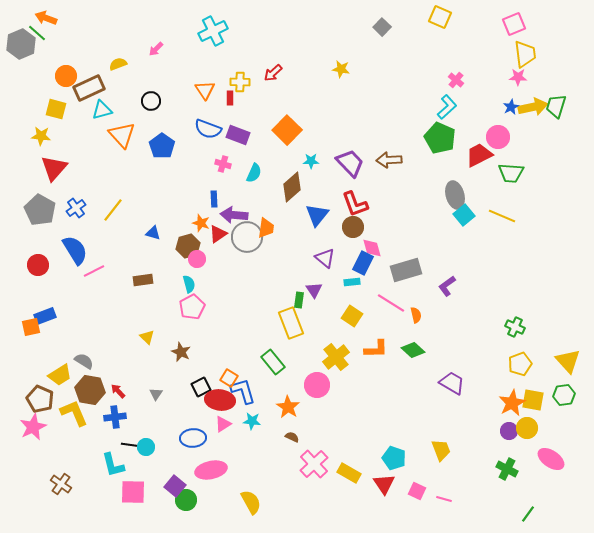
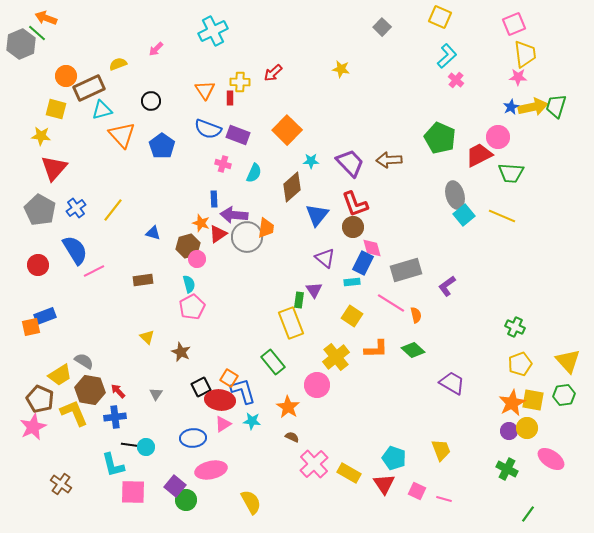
cyan L-shape at (447, 107): moved 51 px up
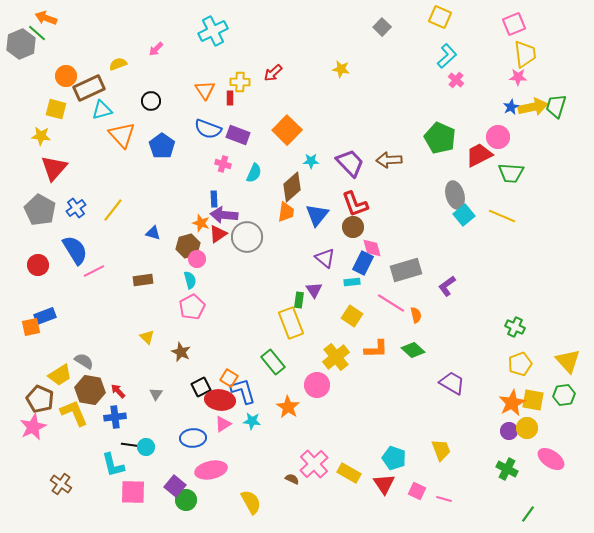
purple arrow at (234, 215): moved 10 px left
orange trapezoid at (266, 228): moved 20 px right, 16 px up
cyan semicircle at (189, 284): moved 1 px right, 4 px up
brown semicircle at (292, 437): moved 42 px down
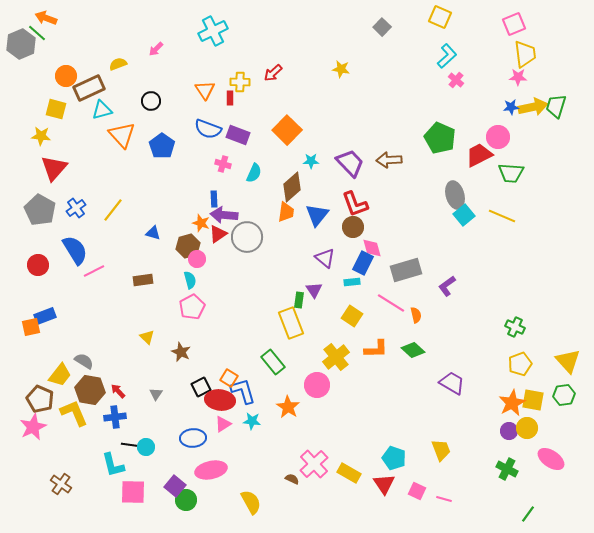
blue star at (511, 107): rotated 21 degrees clockwise
yellow trapezoid at (60, 375): rotated 20 degrees counterclockwise
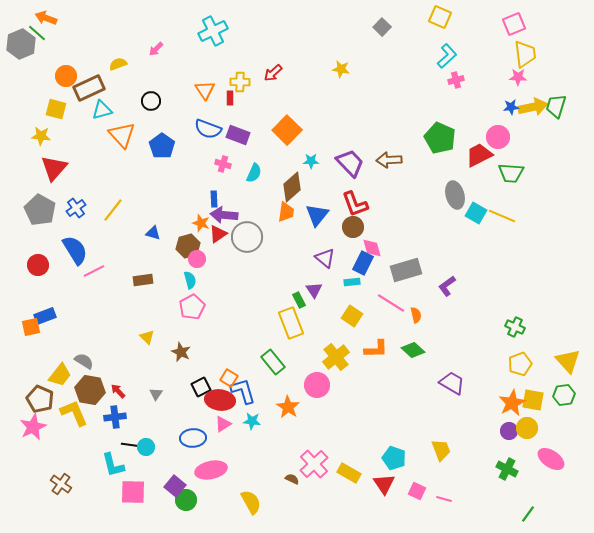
pink cross at (456, 80): rotated 35 degrees clockwise
cyan square at (464, 215): moved 12 px right, 2 px up; rotated 20 degrees counterclockwise
green rectangle at (299, 300): rotated 35 degrees counterclockwise
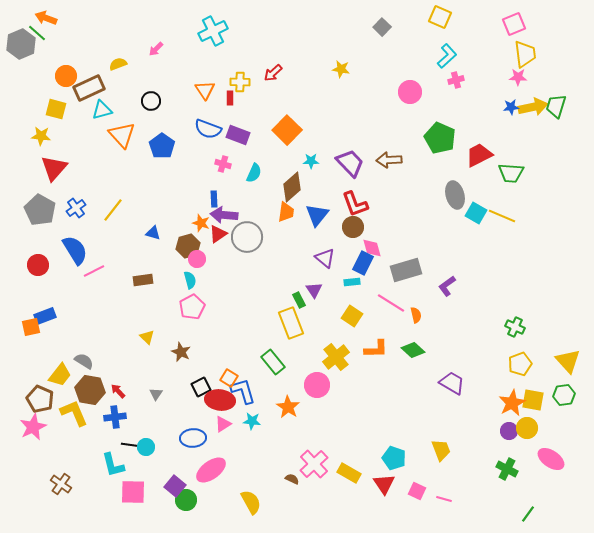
pink circle at (498, 137): moved 88 px left, 45 px up
pink ellipse at (211, 470): rotated 24 degrees counterclockwise
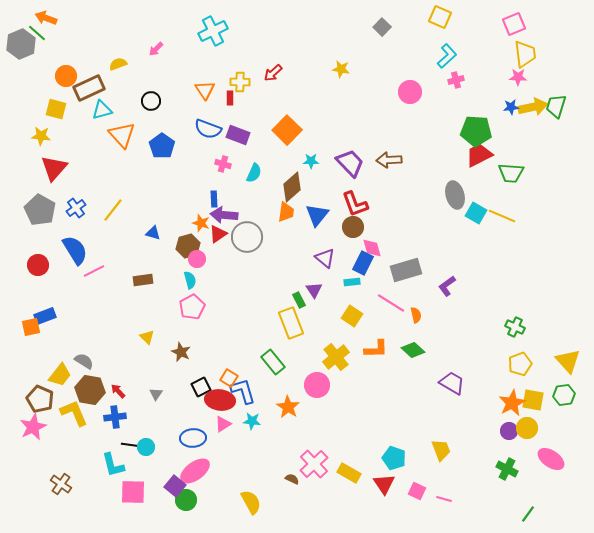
green pentagon at (440, 138): moved 36 px right, 7 px up; rotated 20 degrees counterclockwise
pink ellipse at (211, 470): moved 16 px left, 1 px down
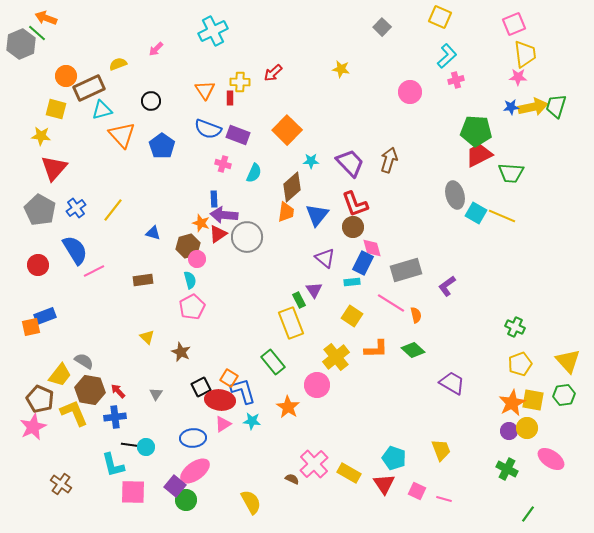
brown arrow at (389, 160): rotated 110 degrees clockwise
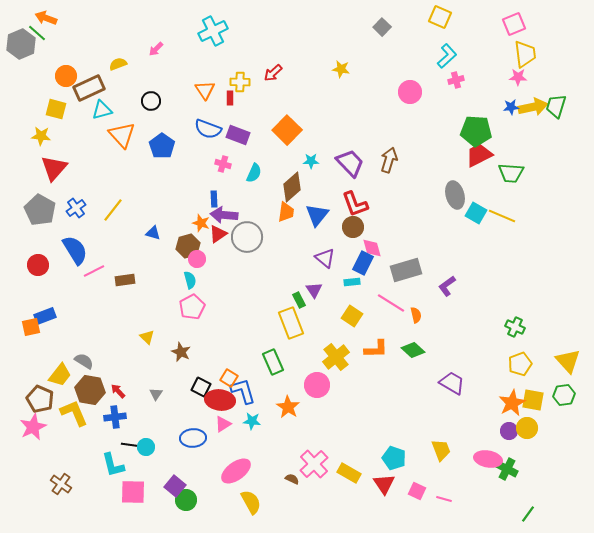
brown rectangle at (143, 280): moved 18 px left
green rectangle at (273, 362): rotated 15 degrees clockwise
black square at (201, 387): rotated 36 degrees counterclockwise
pink ellipse at (551, 459): moved 63 px left; rotated 24 degrees counterclockwise
pink ellipse at (195, 471): moved 41 px right
